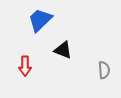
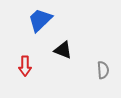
gray semicircle: moved 1 px left
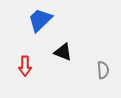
black triangle: moved 2 px down
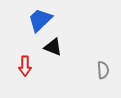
black triangle: moved 10 px left, 5 px up
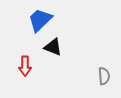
gray semicircle: moved 1 px right, 6 px down
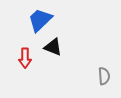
red arrow: moved 8 px up
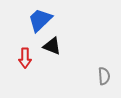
black triangle: moved 1 px left, 1 px up
